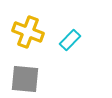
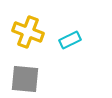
cyan rectangle: rotated 20 degrees clockwise
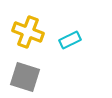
gray square: moved 2 px up; rotated 12 degrees clockwise
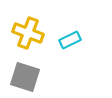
yellow cross: moved 1 px down
